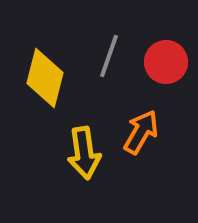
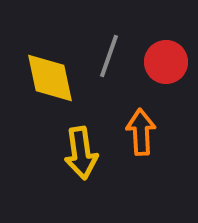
yellow diamond: moved 5 px right; rotated 26 degrees counterclockwise
orange arrow: rotated 33 degrees counterclockwise
yellow arrow: moved 3 px left
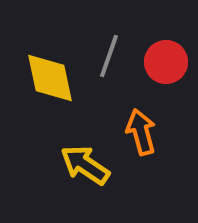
orange arrow: rotated 12 degrees counterclockwise
yellow arrow: moved 4 px right, 12 px down; rotated 132 degrees clockwise
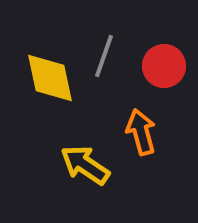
gray line: moved 5 px left
red circle: moved 2 px left, 4 px down
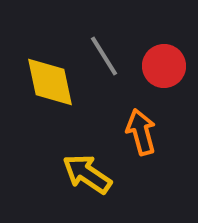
gray line: rotated 51 degrees counterclockwise
yellow diamond: moved 4 px down
yellow arrow: moved 2 px right, 9 px down
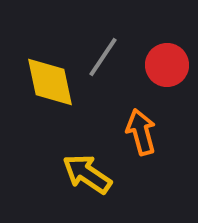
gray line: moved 1 px left, 1 px down; rotated 66 degrees clockwise
red circle: moved 3 px right, 1 px up
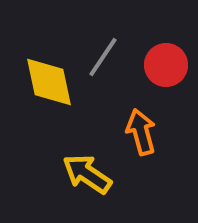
red circle: moved 1 px left
yellow diamond: moved 1 px left
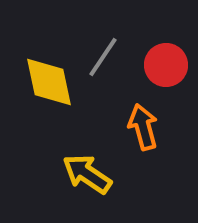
orange arrow: moved 2 px right, 5 px up
